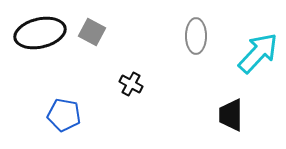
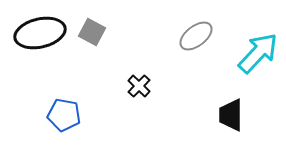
gray ellipse: rotated 52 degrees clockwise
black cross: moved 8 px right, 2 px down; rotated 15 degrees clockwise
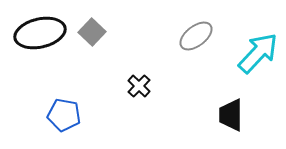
gray square: rotated 16 degrees clockwise
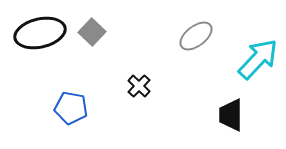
cyan arrow: moved 6 px down
blue pentagon: moved 7 px right, 7 px up
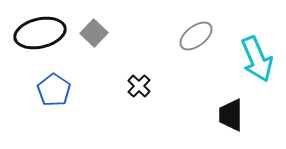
gray square: moved 2 px right, 1 px down
cyan arrow: moved 1 px left; rotated 114 degrees clockwise
blue pentagon: moved 17 px left, 18 px up; rotated 24 degrees clockwise
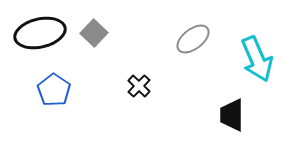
gray ellipse: moved 3 px left, 3 px down
black trapezoid: moved 1 px right
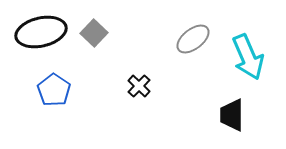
black ellipse: moved 1 px right, 1 px up
cyan arrow: moved 9 px left, 2 px up
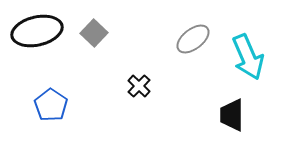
black ellipse: moved 4 px left, 1 px up
blue pentagon: moved 3 px left, 15 px down
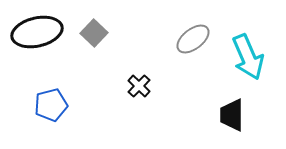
black ellipse: moved 1 px down
blue pentagon: rotated 24 degrees clockwise
